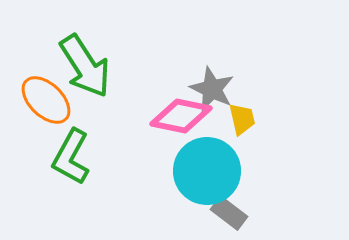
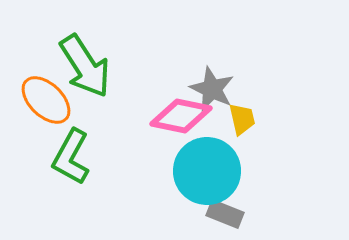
gray rectangle: moved 4 px left, 1 px down; rotated 15 degrees counterclockwise
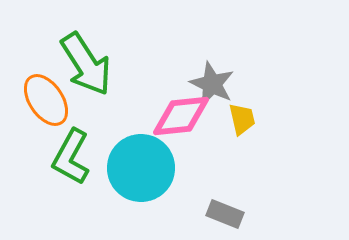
green arrow: moved 1 px right, 2 px up
gray star: moved 5 px up
orange ellipse: rotated 12 degrees clockwise
pink diamond: rotated 18 degrees counterclockwise
cyan circle: moved 66 px left, 3 px up
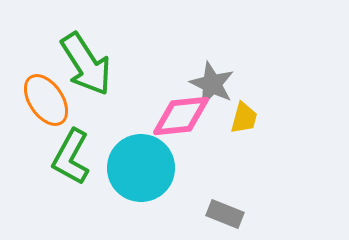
yellow trapezoid: moved 2 px right, 1 px up; rotated 28 degrees clockwise
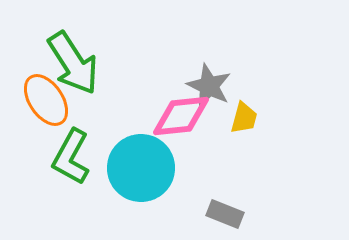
green arrow: moved 13 px left, 1 px up
gray star: moved 3 px left, 2 px down
